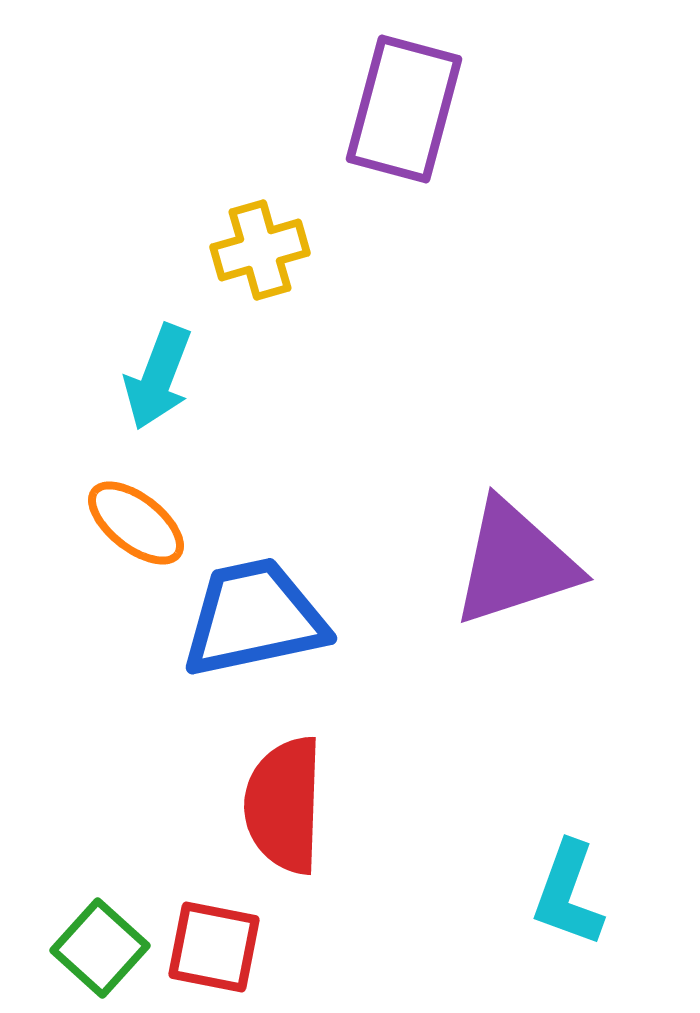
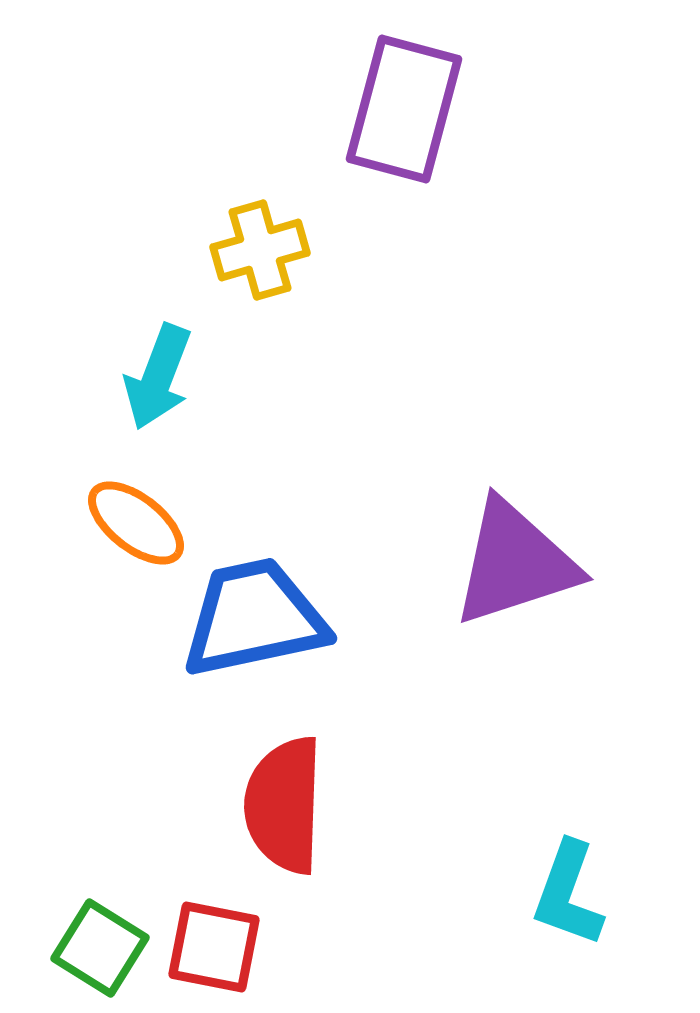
green square: rotated 10 degrees counterclockwise
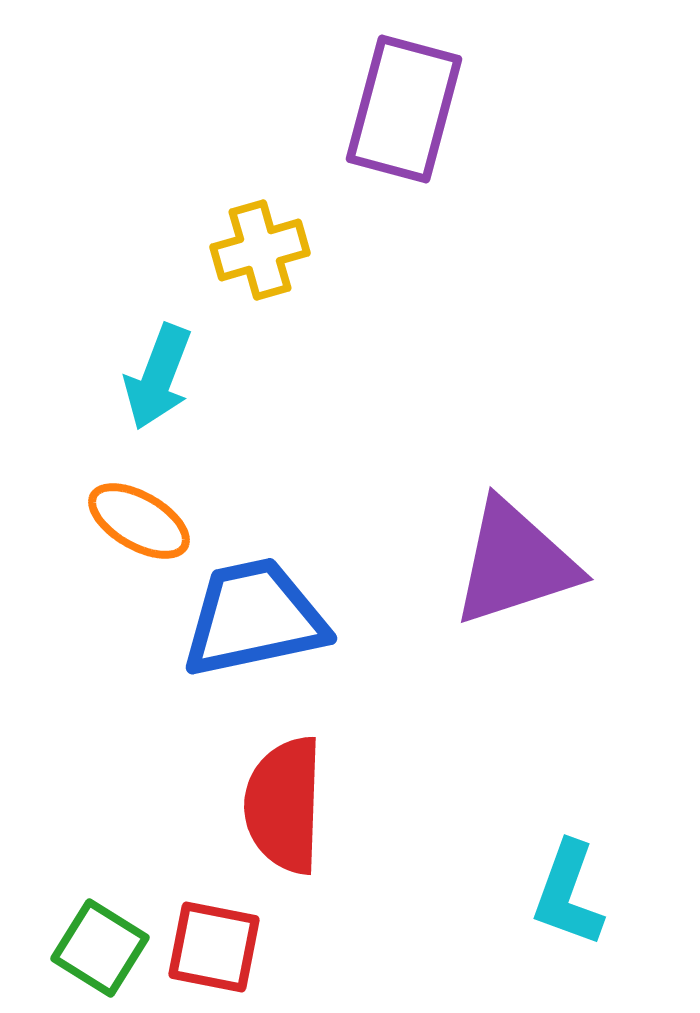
orange ellipse: moved 3 px right, 2 px up; rotated 8 degrees counterclockwise
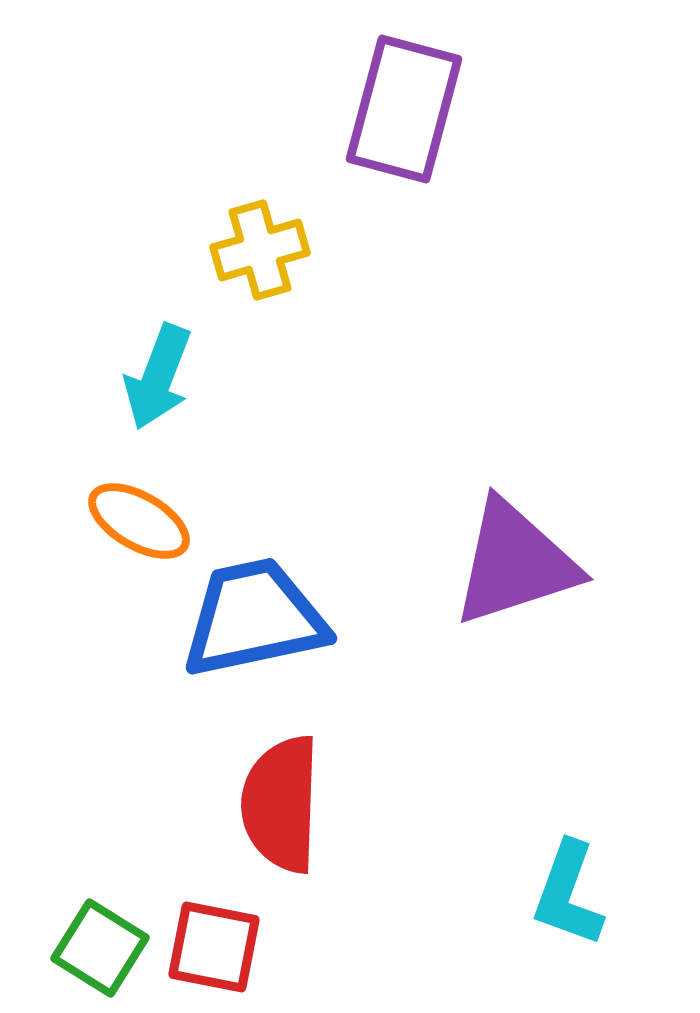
red semicircle: moved 3 px left, 1 px up
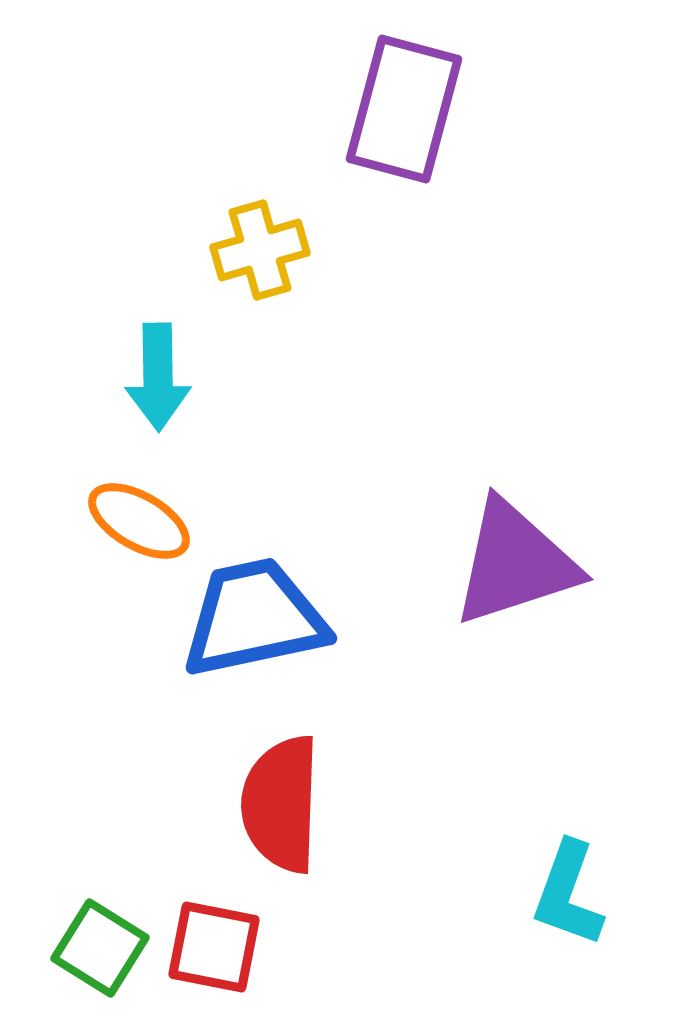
cyan arrow: rotated 22 degrees counterclockwise
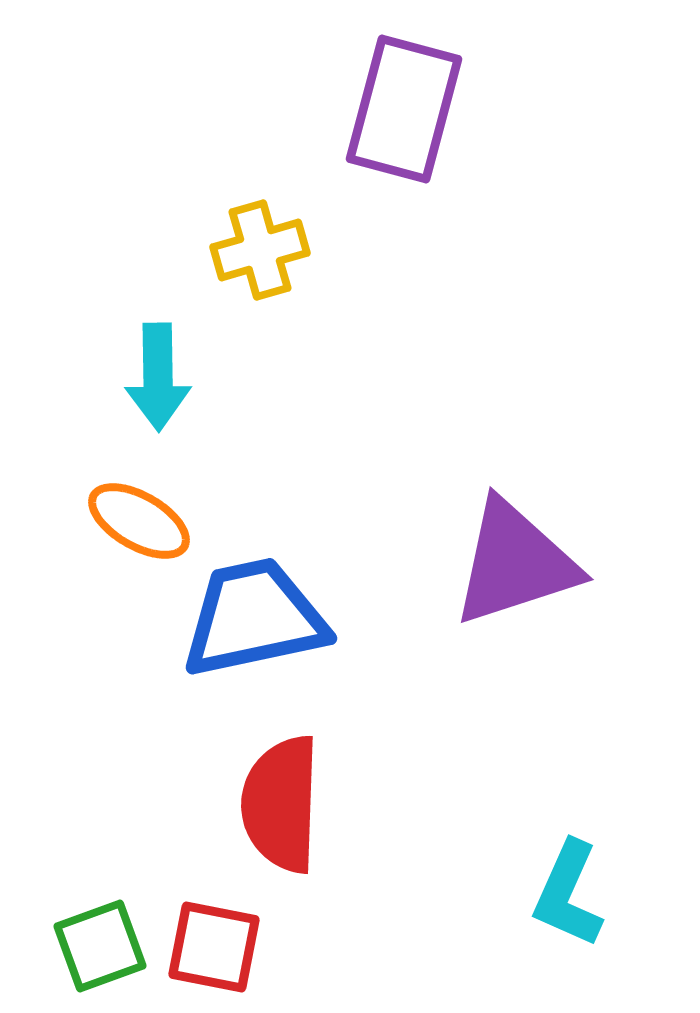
cyan L-shape: rotated 4 degrees clockwise
green square: moved 2 px up; rotated 38 degrees clockwise
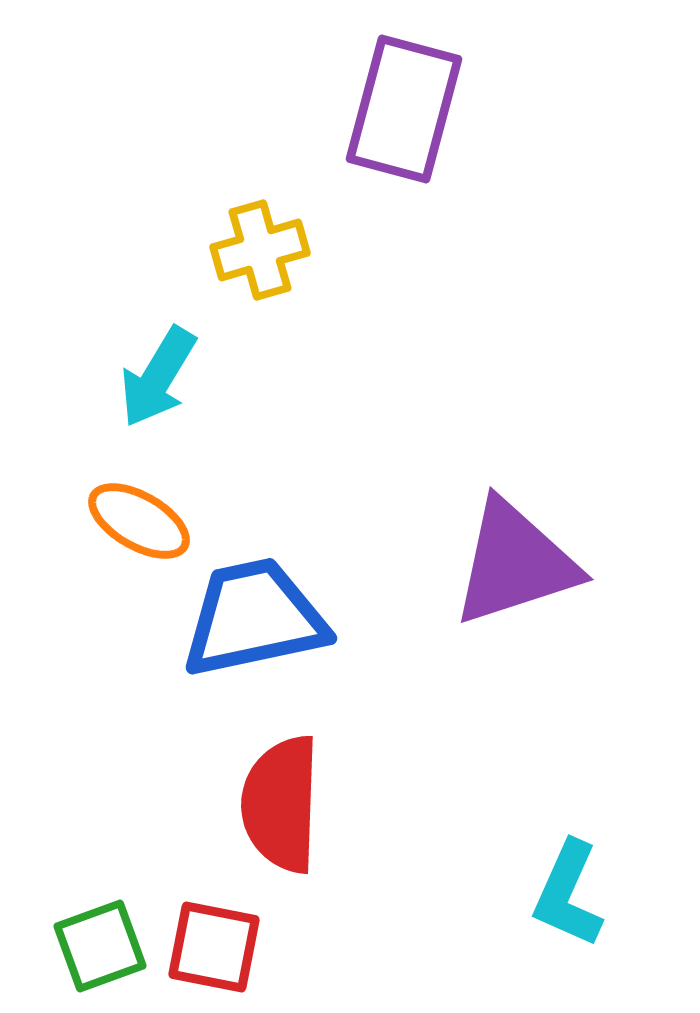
cyan arrow: rotated 32 degrees clockwise
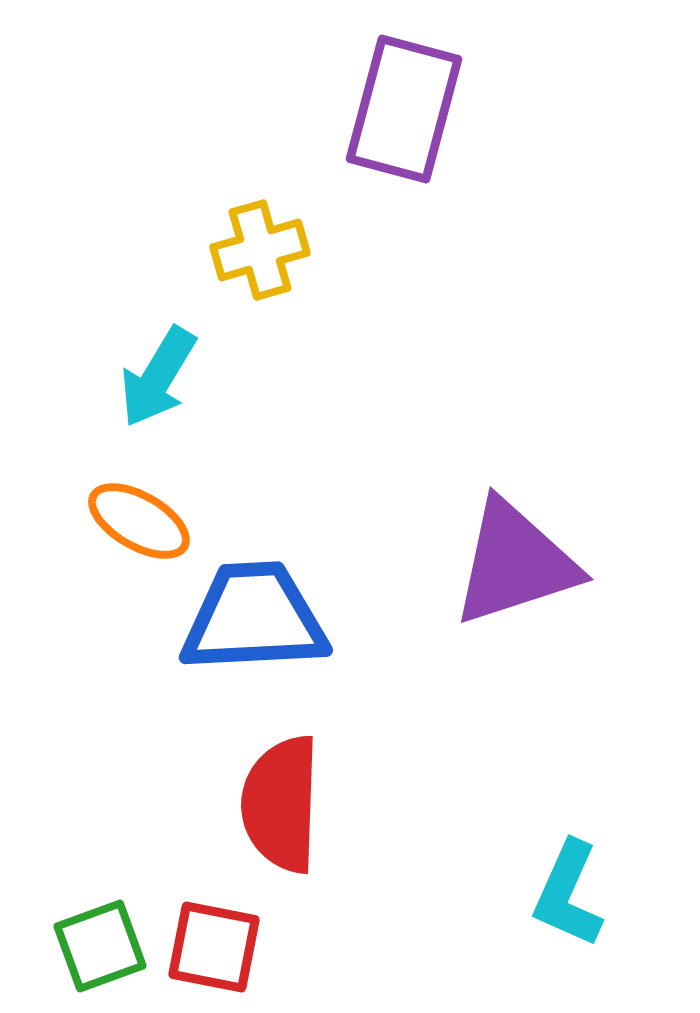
blue trapezoid: rotated 9 degrees clockwise
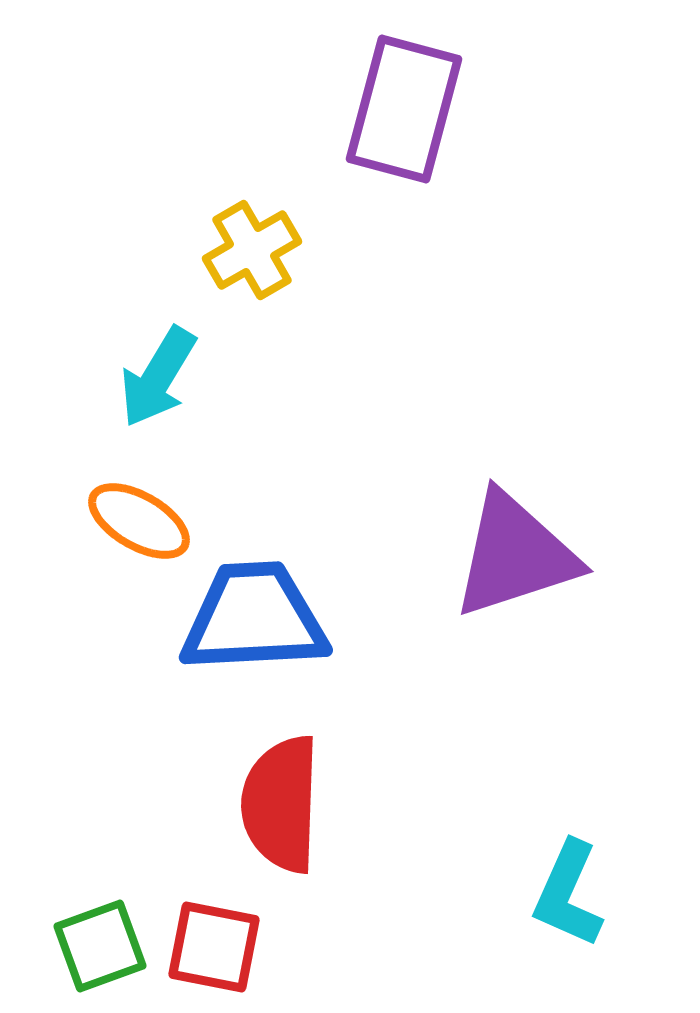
yellow cross: moved 8 px left; rotated 14 degrees counterclockwise
purple triangle: moved 8 px up
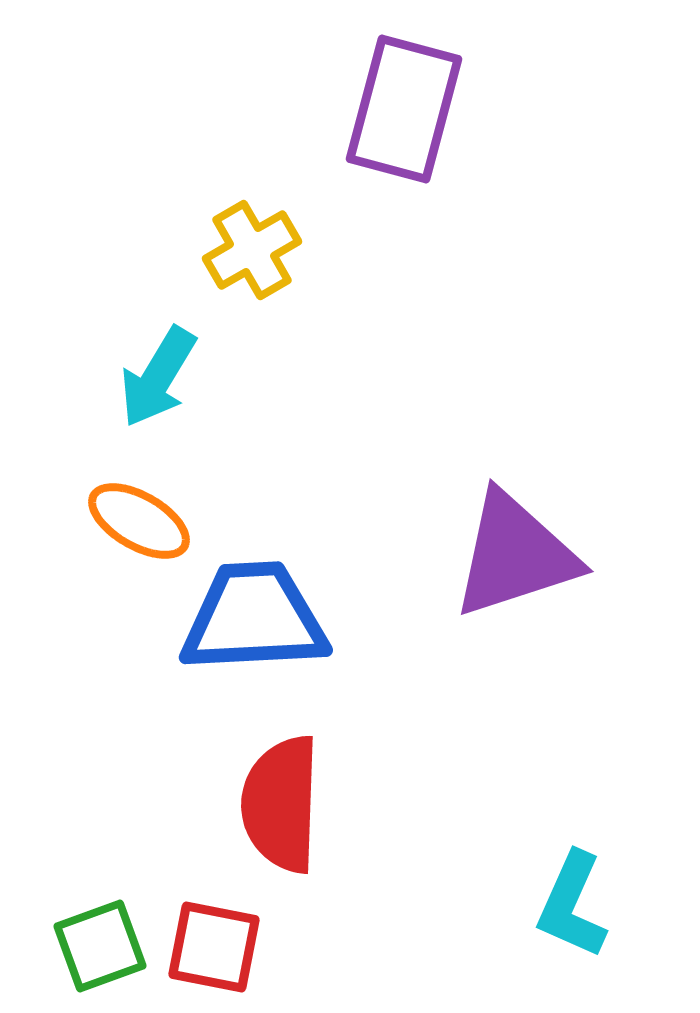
cyan L-shape: moved 4 px right, 11 px down
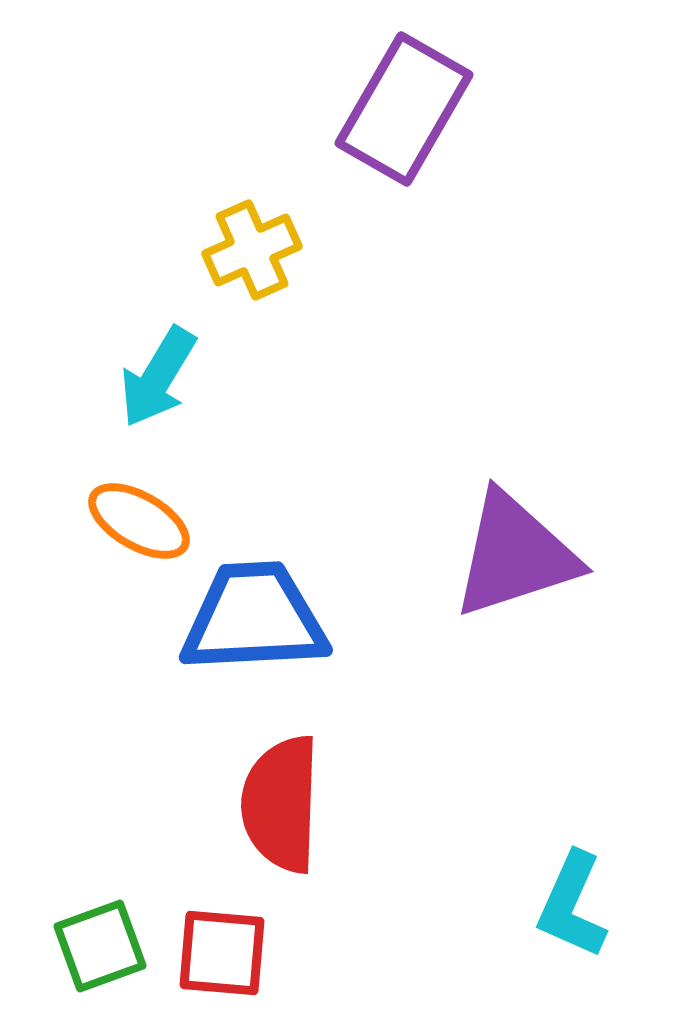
purple rectangle: rotated 15 degrees clockwise
yellow cross: rotated 6 degrees clockwise
red square: moved 8 px right, 6 px down; rotated 6 degrees counterclockwise
